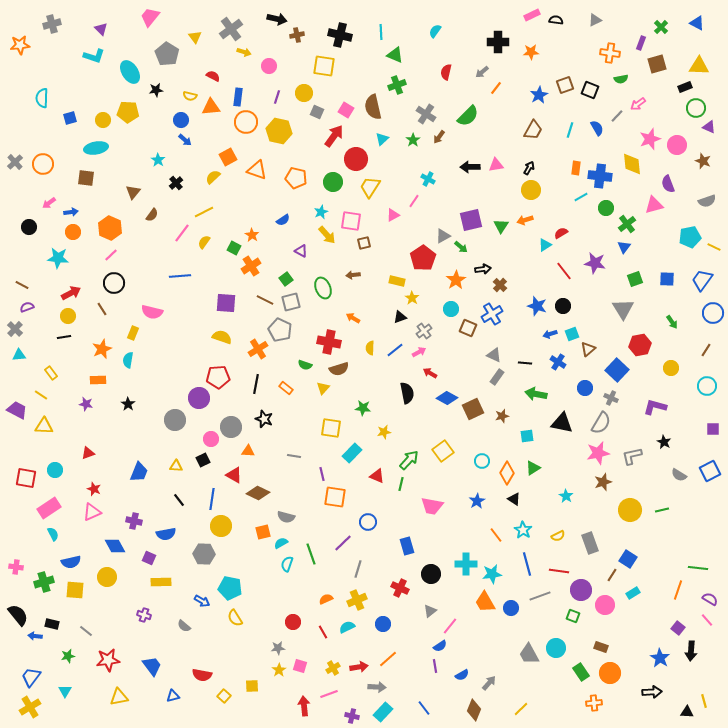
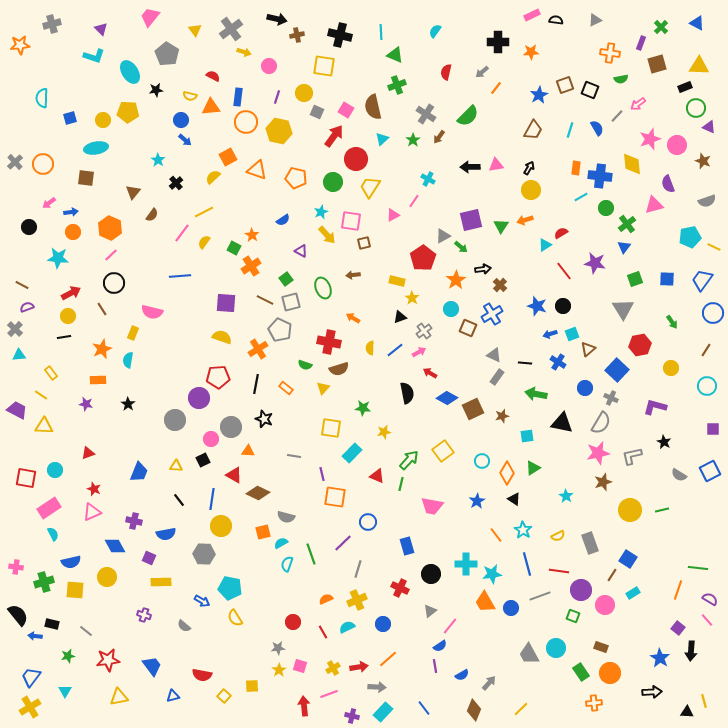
yellow triangle at (195, 37): moved 7 px up
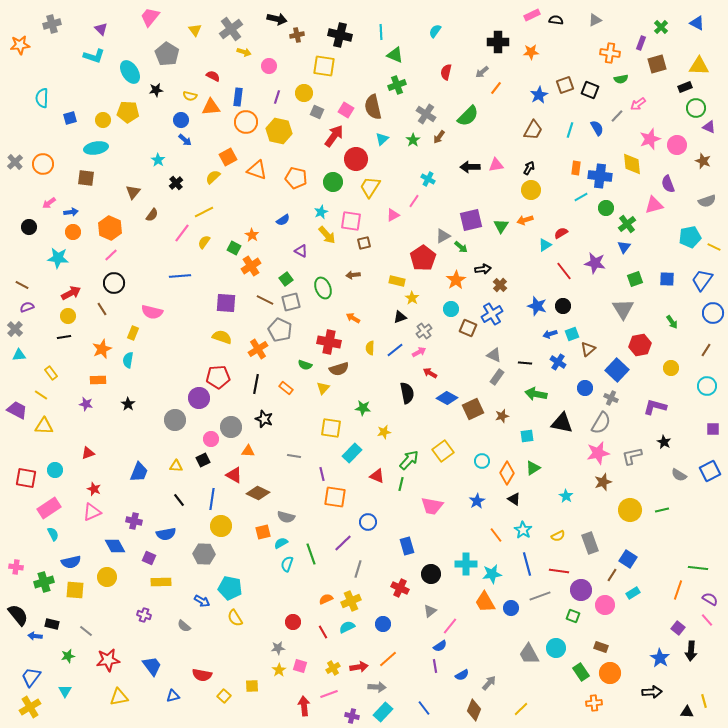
yellow cross at (357, 600): moved 6 px left, 1 px down
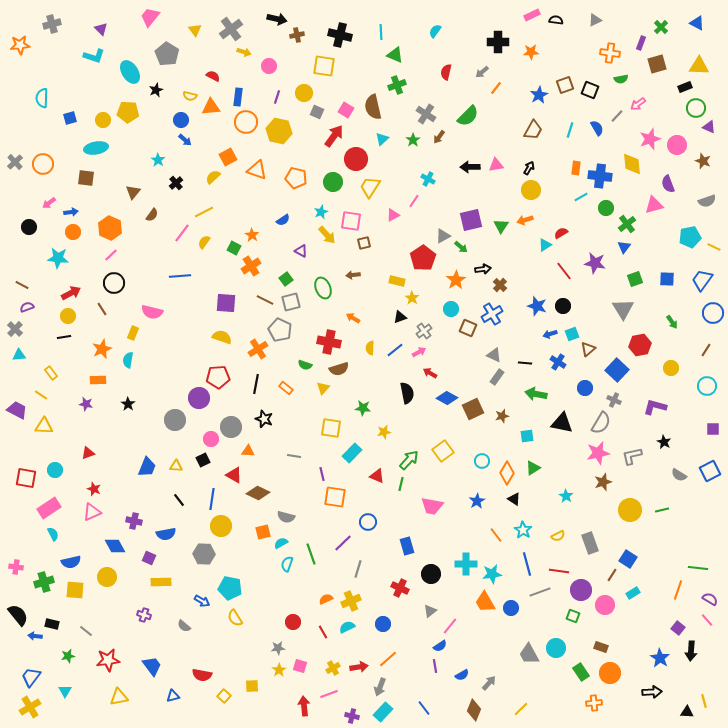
black star at (156, 90): rotated 16 degrees counterclockwise
gray cross at (611, 398): moved 3 px right, 2 px down
blue trapezoid at (139, 472): moved 8 px right, 5 px up
gray line at (540, 596): moved 4 px up
gray arrow at (377, 687): moved 3 px right; rotated 108 degrees clockwise
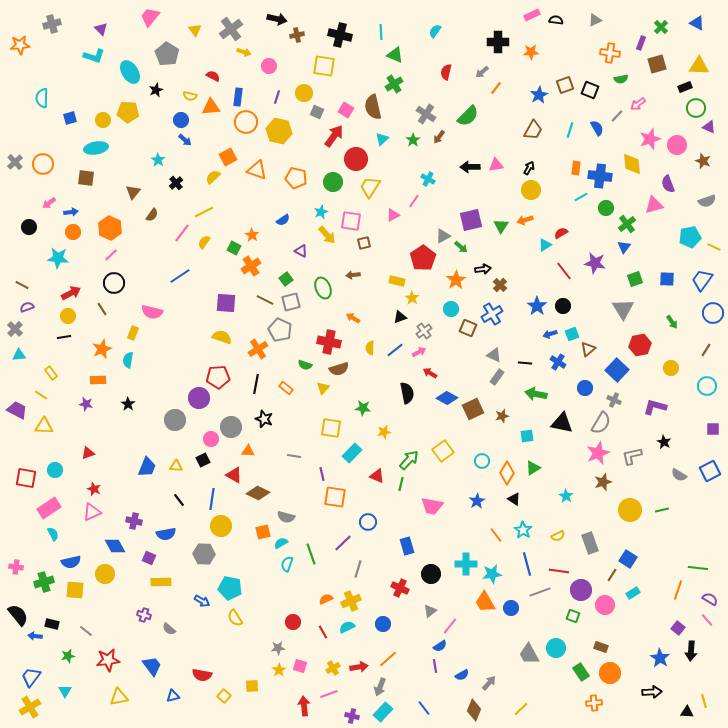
green cross at (397, 85): moved 3 px left, 1 px up; rotated 12 degrees counterclockwise
blue line at (180, 276): rotated 30 degrees counterclockwise
blue star at (537, 306): rotated 18 degrees clockwise
pink star at (598, 453): rotated 10 degrees counterclockwise
yellow circle at (107, 577): moved 2 px left, 3 px up
gray semicircle at (184, 626): moved 15 px left, 3 px down
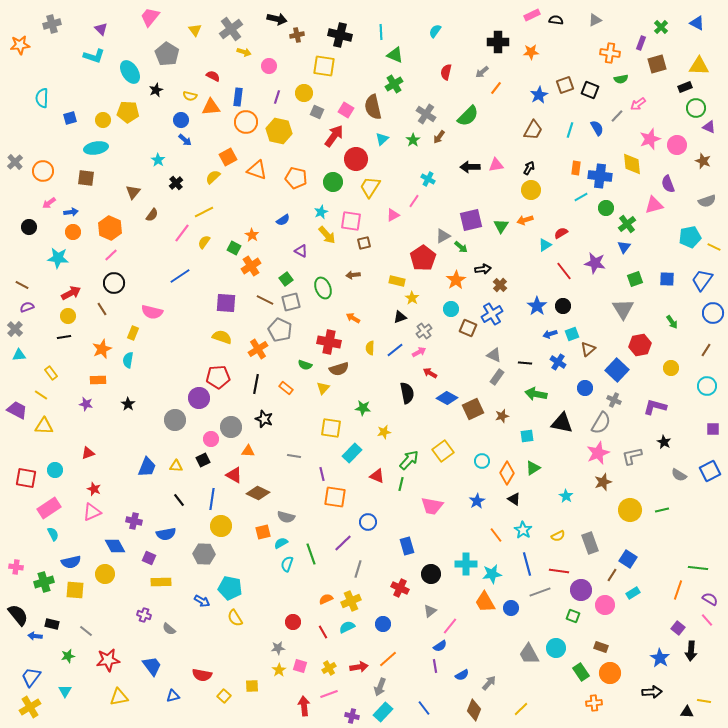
orange circle at (43, 164): moved 7 px down
yellow cross at (333, 668): moved 4 px left
yellow line at (704, 701): rotated 64 degrees counterclockwise
